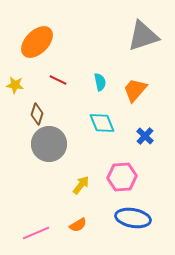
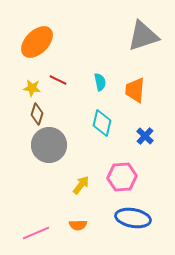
yellow star: moved 17 px right, 3 px down
orange trapezoid: rotated 36 degrees counterclockwise
cyan diamond: rotated 36 degrees clockwise
gray circle: moved 1 px down
orange semicircle: rotated 30 degrees clockwise
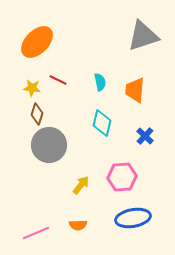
blue ellipse: rotated 20 degrees counterclockwise
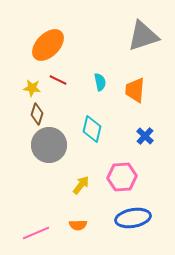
orange ellipse: moved 11 px right, 3 px down
cyan diamond: moved 10 px left, 6 px down
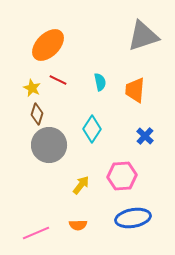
yellow star: rotated 18 degrees clockwise
cyan diamond: rotated 20 degrees clockwise
pink hexagon: moved 1 px up
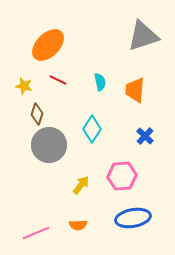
yellow star: moved 8 px left, 2 px up; rotated 12 degrees counterclockwise
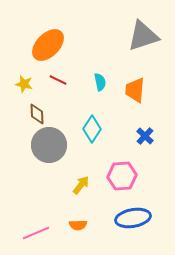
yellow star: moved 2 px up
brown diamond: rotated 20 degrees counterclockwise
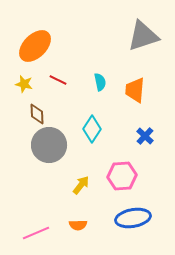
orange ellipse: moved 13 px left, 1 px down
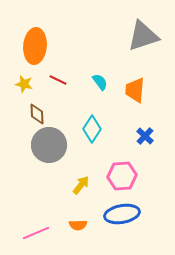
orange ellipse: rotated 40 degrees counterclockwise
cyan semicircle: rotated 24 degrees counterclockwise
blue ellipse: moved 11 px left, 4 px up
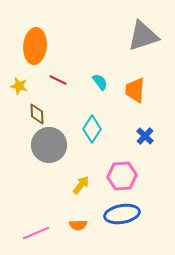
yellow star: moved 5 px left, 2 px down
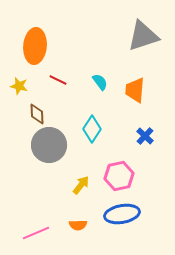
pink hexagon: moved 3 px left; rotated 8 degrees counterclockwise
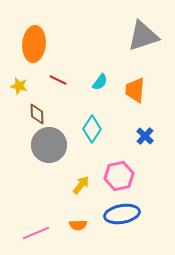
orange ellipse: moved 1 px left, 2 px up
cyan semicircle: rotated 72 degrees clockwise
